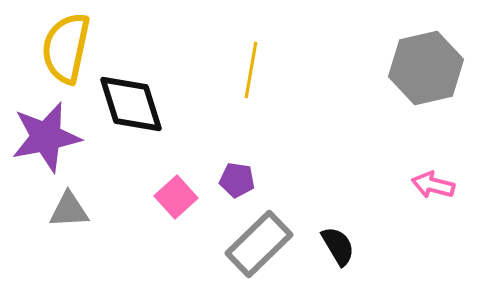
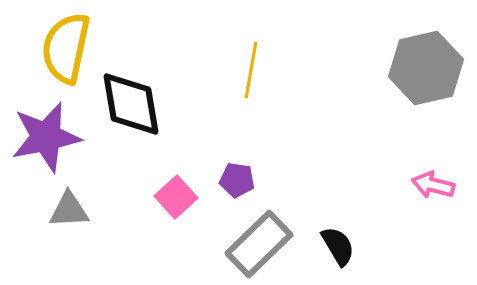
black diamond: rotated 8 degrees clockwise
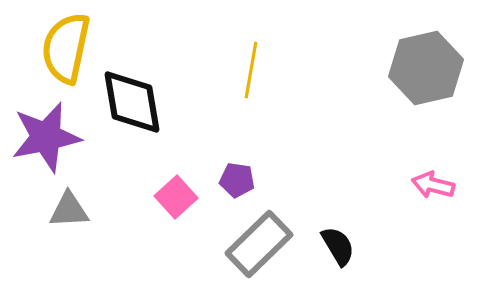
black diamond: moved 1 px right, 2 px up
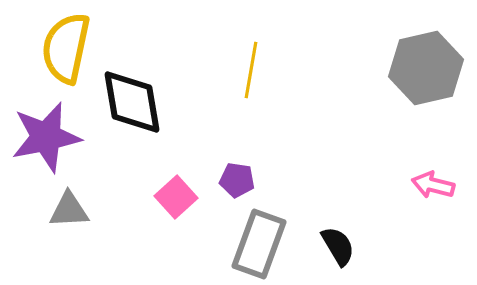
gray rectangle: rotated 26 degrees counterclockwise
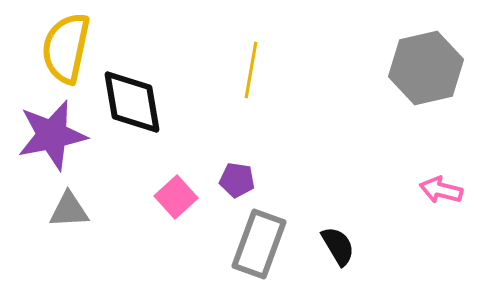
purple star: moved 6 px right, 2 px up
pink arrow: moved 8 px right, 5 px down
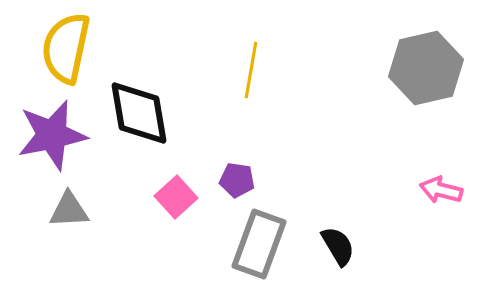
black diamond: moved 7 px right, 11 px down
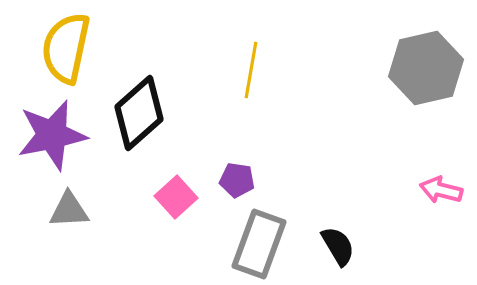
black diamond: rotated 58 degrees clockwise
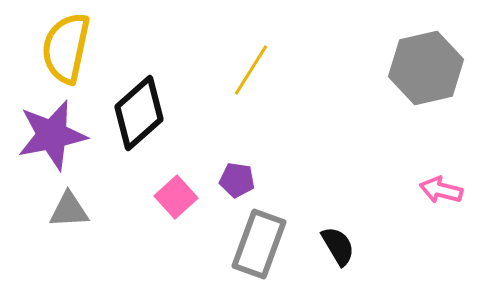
yellow line: rotated 22 degrees clockwise
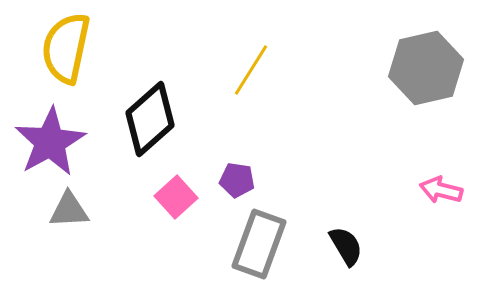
black diamond: moved 11 px right, 6 px down
purple star: moved 2 px left, 7 px down; rotated 18 degrees counterclockwise
black semicircle: moved 8 px right
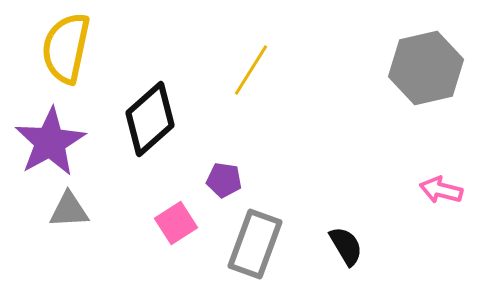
purple pentagon: moved 13 px left
pink square: moved 26 px down; rotated 9 degrees clockwise
gray rectangle: moved 4 px left
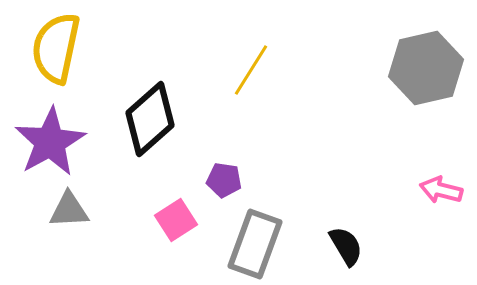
yellow semicircle: moved 10 px left
pink square: moved 3 px up
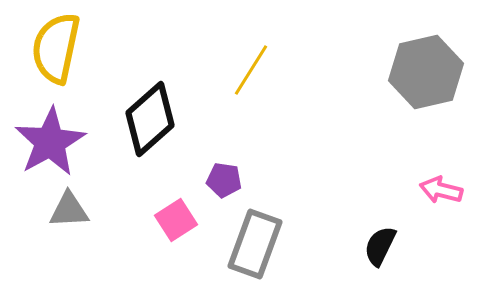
gray hexagon: moved 4 px down
black semicircle: moved 34 px right; rotated 123 degrees counterclockwise
